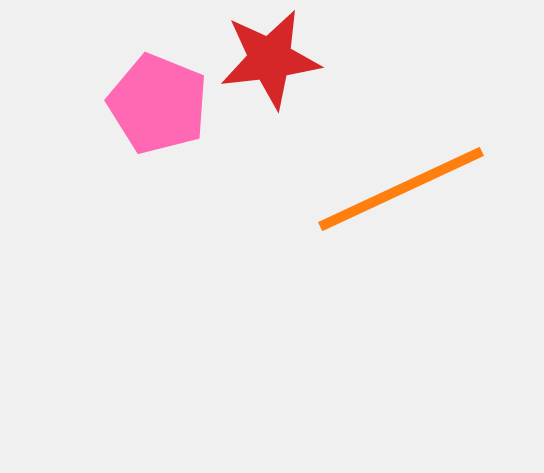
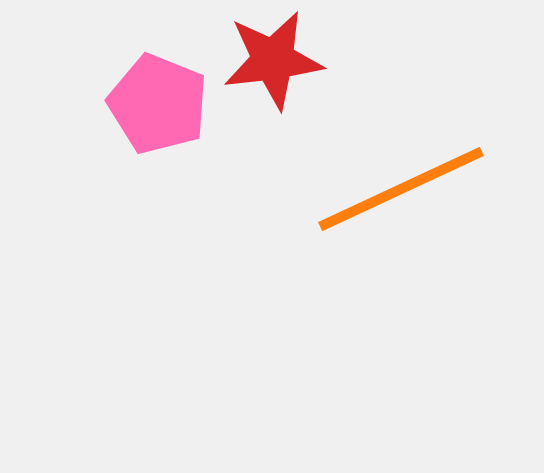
red star: moved 3 px right, 1 px down
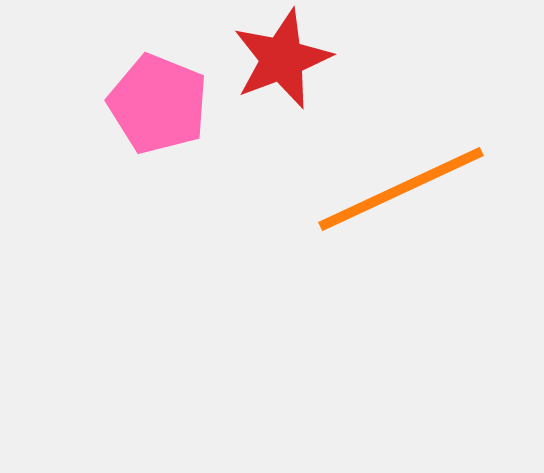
red star: moved 9 px right, 1 px up; rotated 14 degrees counterclockwise
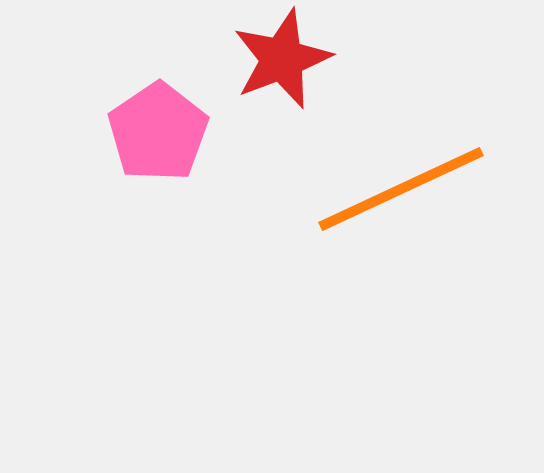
pink pentagon: moved 28 px down; rotated 16 degrees clockwise
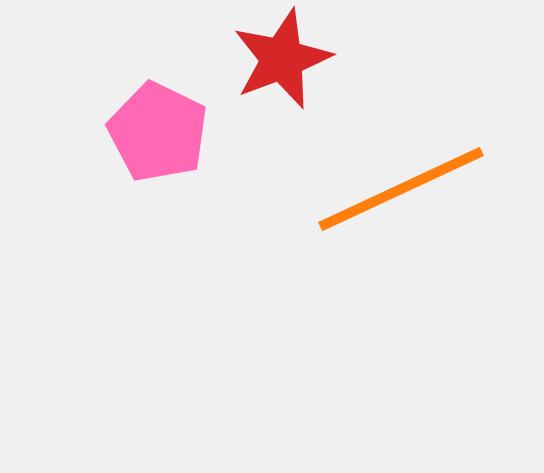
pink pentagon: rotated 12 degrees counterclockwise
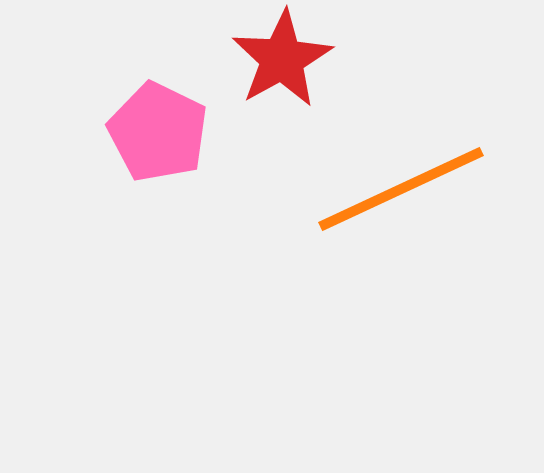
red star: rotated 8 degrees counterclockwise
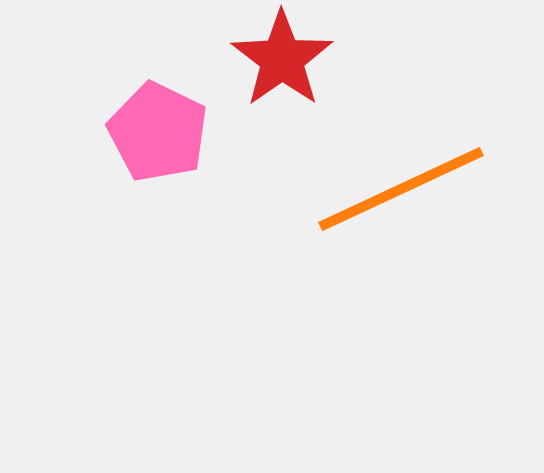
red star: rotated 6 degrees counterclockwise
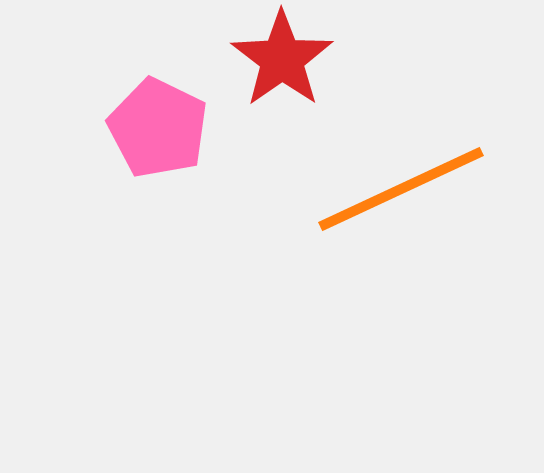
pink pentagon: moved 4 px up
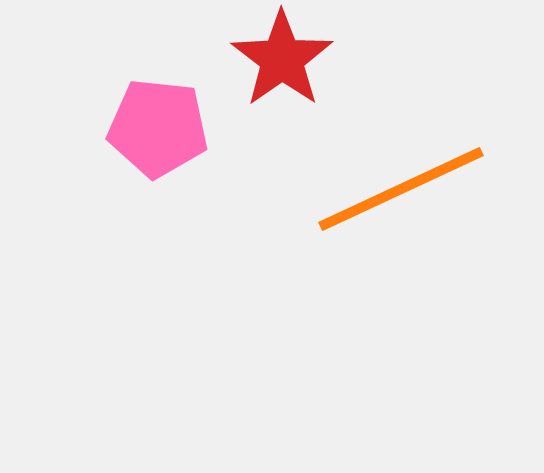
pink pentagon: rotated 20 degrees counterclockwise
